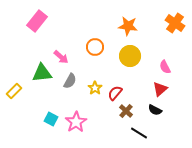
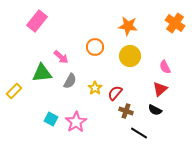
brown cross: rotated 24 degrees counterclockwise
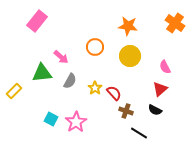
red semicircle: moved 1 px left; rotated 98 degrees clockwise
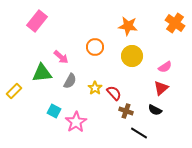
yellow circle: moved 2 px right
pink semicircle: rotated 96 degrees counterclockwise
red triangle: moved 1 px right, 1 px up
cyan square: moved 3 px right, 8 px up
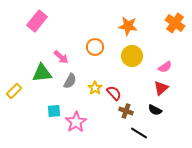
cyan square: rotated 32 degrees counterclockwise
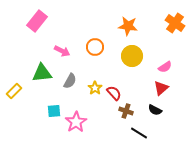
pink arrow: moved 1 px right, 6 px up; rotated 14 degrees counterclockwise
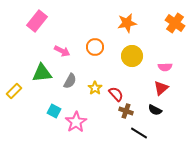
orange star: moved 1 px left, 3 px up; rotated 18 degrees counterclockwise
pink semicircle: rotated 32 degrees clockwise
red semicircle: moved 2 px right, 1 px down
cyan square: rotated 32 degrees clockwise
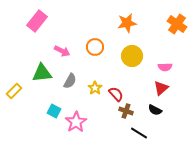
orange cross: moved 2 px right, 1 px down
